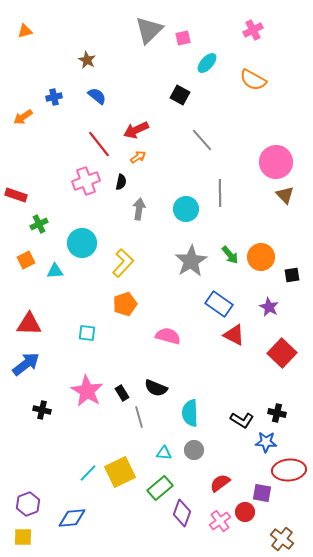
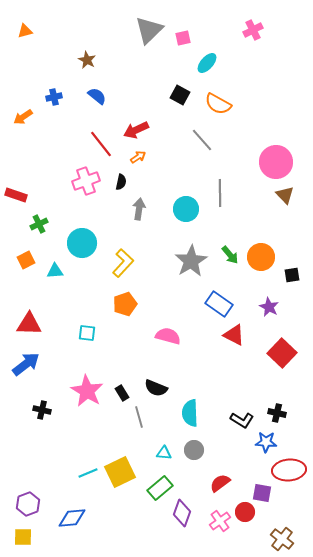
orange semicircle at (253, 80): moved 35 px left, 24 px down
red line at (99, 144): moved 2 px right
cyan line at (88, 473): rotated 24 degrees clockwise
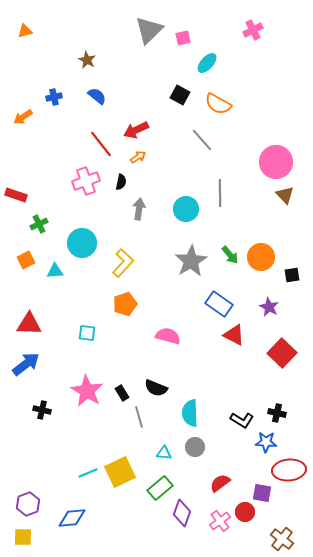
gray circle at (194, 450): moved 1 px right, 3 px up
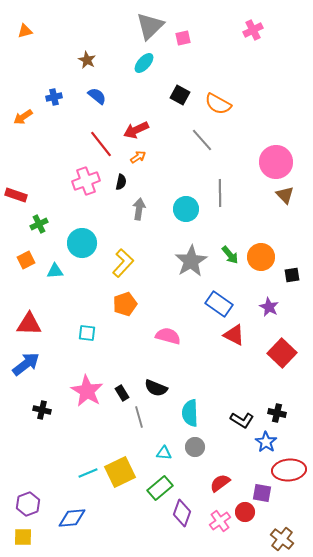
gray triangle at (149, 30): moved 1 px right, 4 px up
cyan ellipse at (207, 63): moved 63 px left
blue star at (266, 442): rotated 30 degrees clockwise
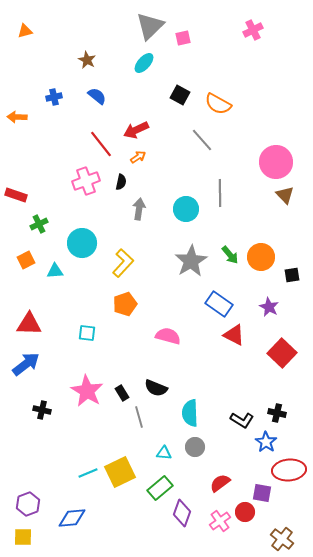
orange arrow at (23, 117): moved 6 px left; rotated 36 degrees clockwise
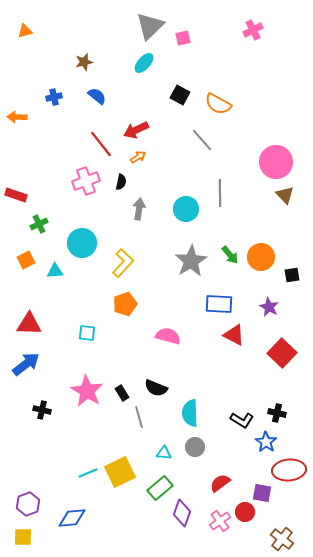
brown star at (87, 60): moved 3 px left, 2 px down; rotated 30 degrees clockwise
blue rectangle at (219, 304): rotated 32 degrees counterclockwise
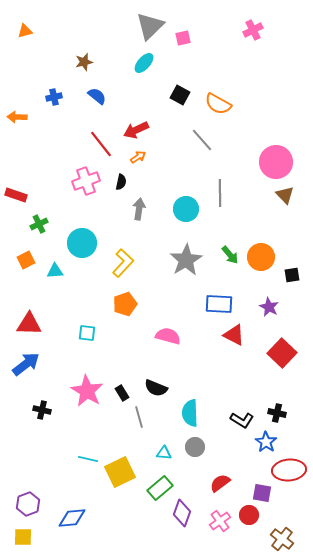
gray star at (191, 261): moved 5 px left, 1 px up
cyan line at (88, 473): moved 14 px up; rotated 36 degrees clockwise
red circle at (245, 512): moved 4 px right, 3 px down
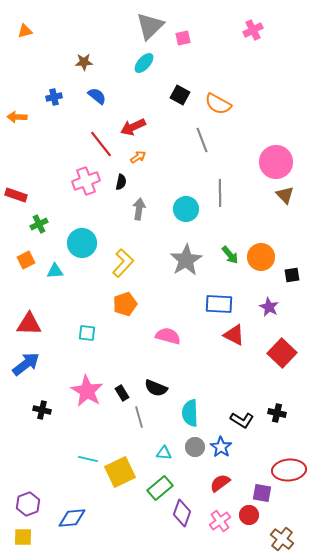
brown star at (84, 62): rotated 12 degrees clockwise
red arrow at (136, 130): moved 3 px left, 3 px up
gray line at (202, 140): rotated 20 degrees clockwise
blue star at (266, 442): moved 45 px left, 5 px down
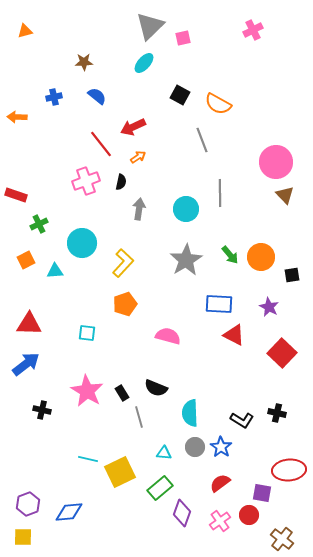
blue diamond at (72, 518): moved 3 px left, 6 px up
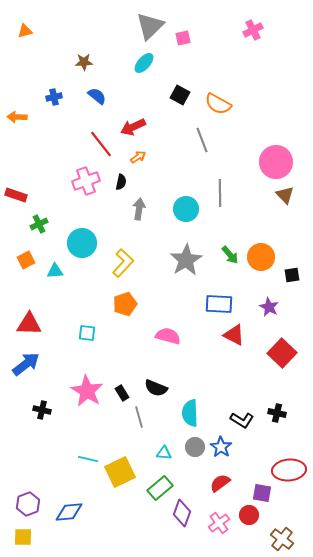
pink cross at (220, 521): moved 1 px left, 2 px down
